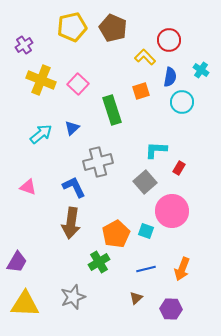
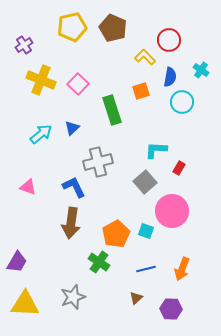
green cross: rotated 25 degrees counterclockwise
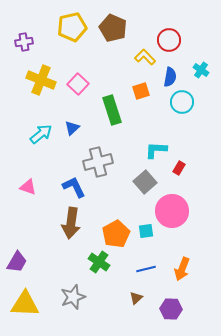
purple cross: moved 3 px up; rotated 24 degrees clockwise
cyan square: rotated 28 degrees counterclockwise
